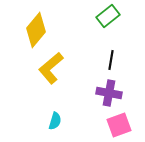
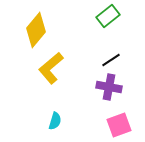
black line: rotated 48 degrees clockwise
purple cross: moved 6 px up
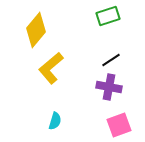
green rectangle: rotated 20 degrees clockwise
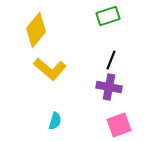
black line: rotated 36 degrees counterclockwise
yellow L-shape: moved 1 px left, 1 px down; rotated 100 degrees counterclockwise
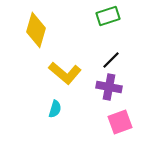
yellow diamond: rotated 24 degrees counterclockwise
black line: rotated 24 degrees clockwise
yellow L-shape: moved 15 px right, 4 px down
cyan semicircle: moved 12 px up
pink square: moved 1 px right, 3 px up
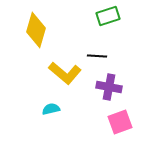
black line: moved 14 px left, 4 px up; rotated 48 degrees clockwise
cyan semicircle: moved 4 px left; rotated 120 degrees counterclockwise
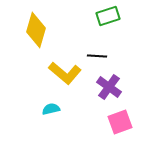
purple cross: rotated 25 degrees clockwise
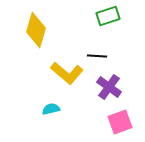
yellow L-shape: moved 2 px right
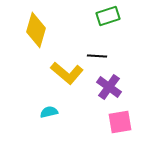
cyan semicircle: moved 2 px left, 3 px down
pink square: rotated 10 degrees clockwise
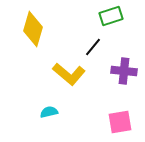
green rectangle: moved 3 px right
yellow diamond: moved 3 px left, 1 px up
black line: moved 4 px left, 9 px up; rotated 54 degrees counterclockwise
yellow L-shape: moved 2 px right, 1 px down
purple cross: moved 15 px right, 16 px up; rotated 30 degrees counterclockwise
